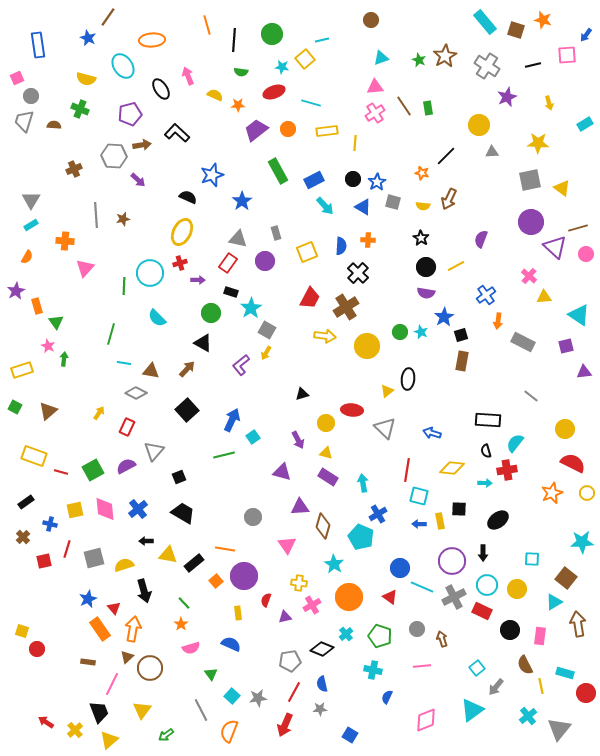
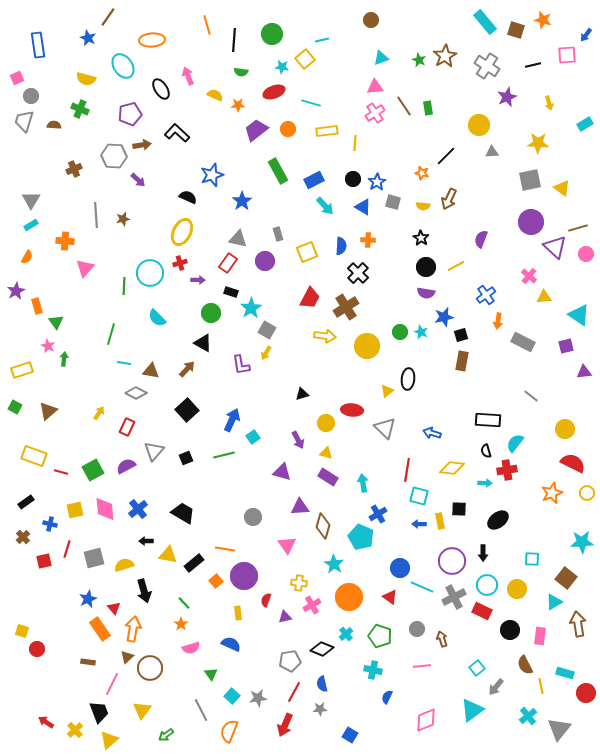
gray rectangle at (276, 233): moved 2 px right, 1 px down
blue star at (444, 317): rotated 18 degrees clockwise
purple L-shape at (241, 365): rotated 60 degrees counterclockwise
black square at (179, 477): moved 7 px right, 19 px up
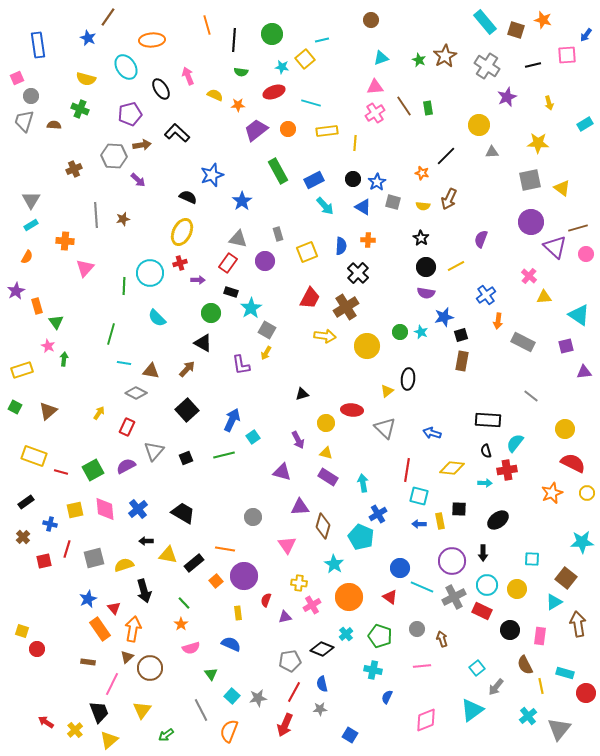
cyan ellipse at (123, 66): moved 3 px right, 1 px down
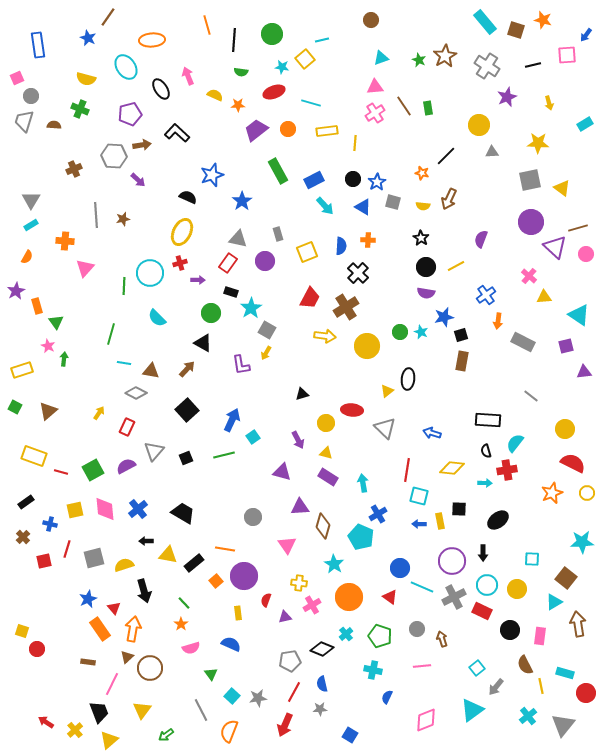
gray triangle at (559, 729): moved 4 px right, 4 px up
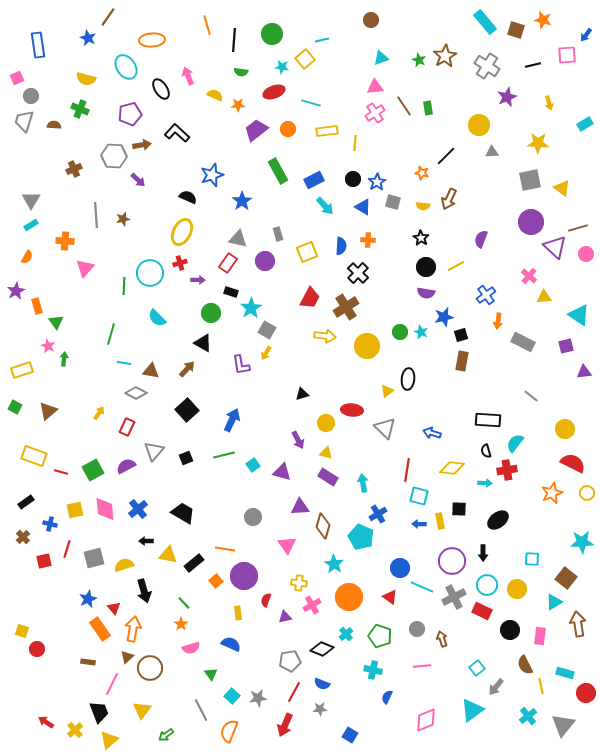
cyan square at (253, 437): moved 28 px down
blue semicircle at (322, 684): rotated 56 degrees counterclockwise
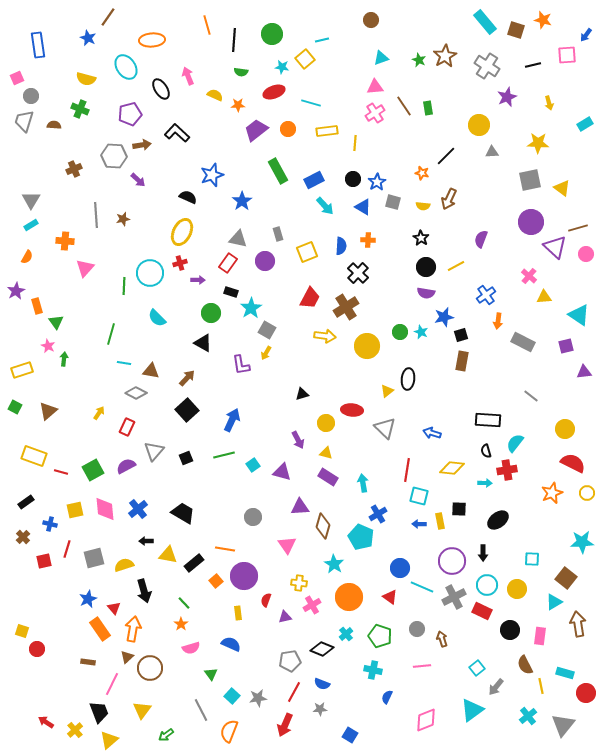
brown arrow at (187, 369): moved 9 px down
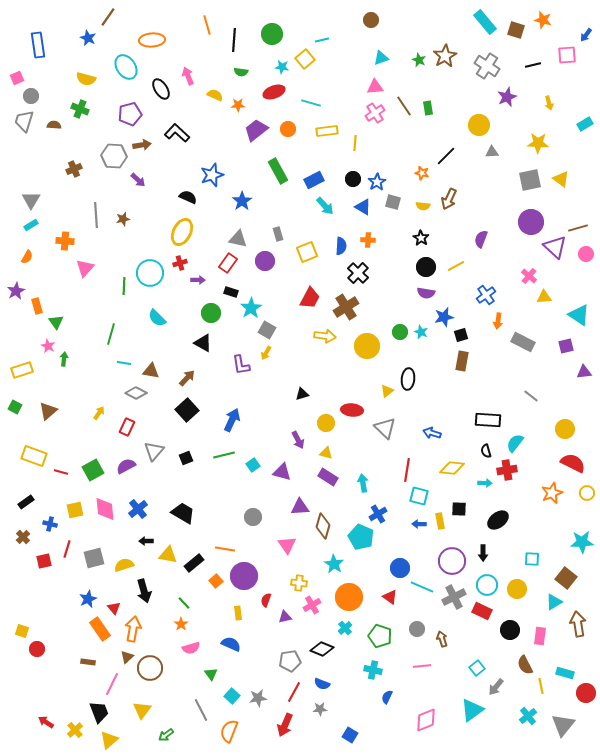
yellow triangle at (562, 188): moved 1 px left, 9 px up
cyan cross at (346, 634): moved 1 px left, 6 px up
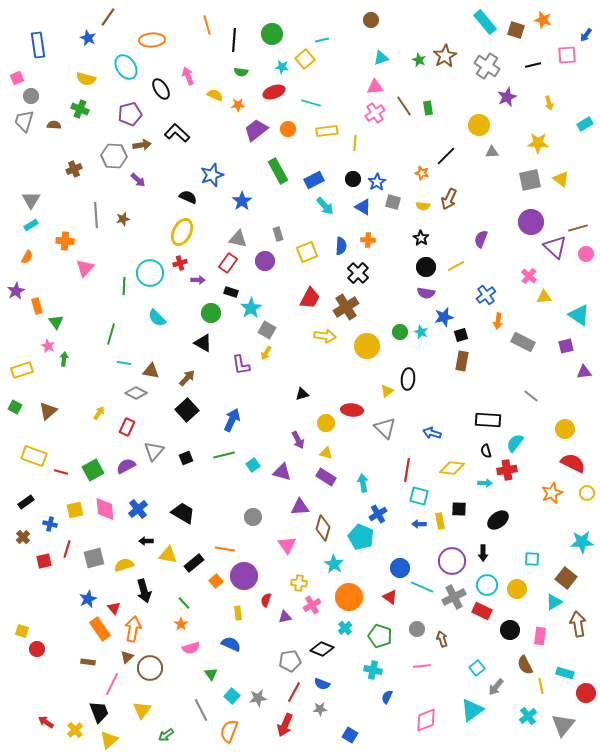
purple rectangle at (328, 477): moved 2 px left
brown diamond at (323, 526): moved 2 px down
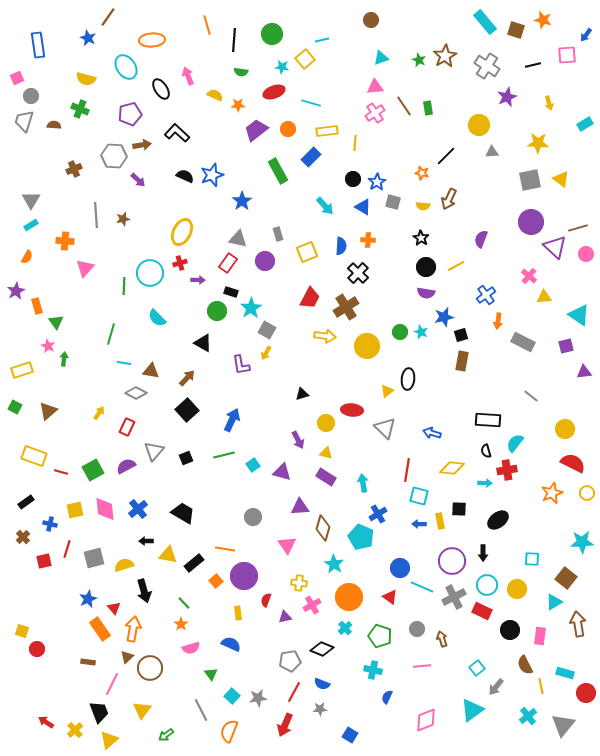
blue rectangle at (314, 180): moved 3 px left, 23 px up; rotated 18 degrees counterclockwise
black semicircle at (188, 197): moved 3 px left, 21 px up
green circle at (211, 313): moved 6 px right, 2 px up
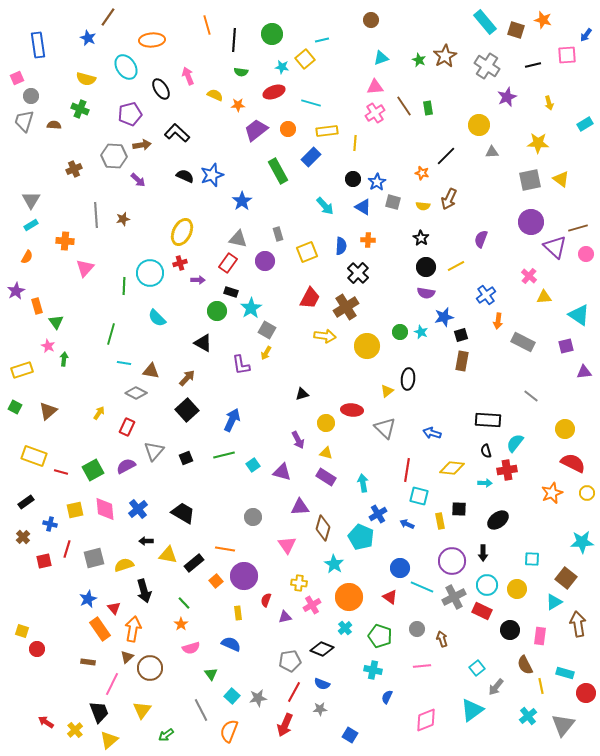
blue arrow at (419, 524): moved 12 px left; rotated 24 degrees clockwise
